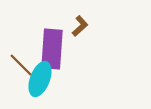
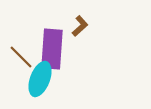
brown line: moved 8 px up
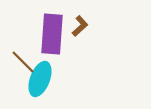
purple rectangle: moved 15 px up
brown line: moved 2 px right, 5 px down
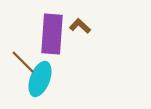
brown L-shape: rotated 95 degrees counterclockwise
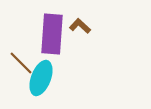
brown line: moved 2 px left, 1 px down
cyan ellipse: moved 1 px right, 1 px up
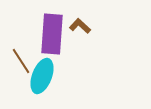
brown line: moved 2 px up; rotated 12 degrees clockwise
cyan ellipse: moved 1 px right, 2 px up
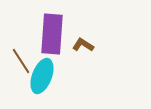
brown L-shape: moved 3 px right, 19 px down; rotated 10 degrees counterclockwise
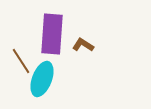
cyan ellipse: moved 3 px down
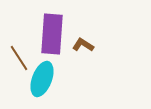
brown line: moved 2 px left, 3 px up
